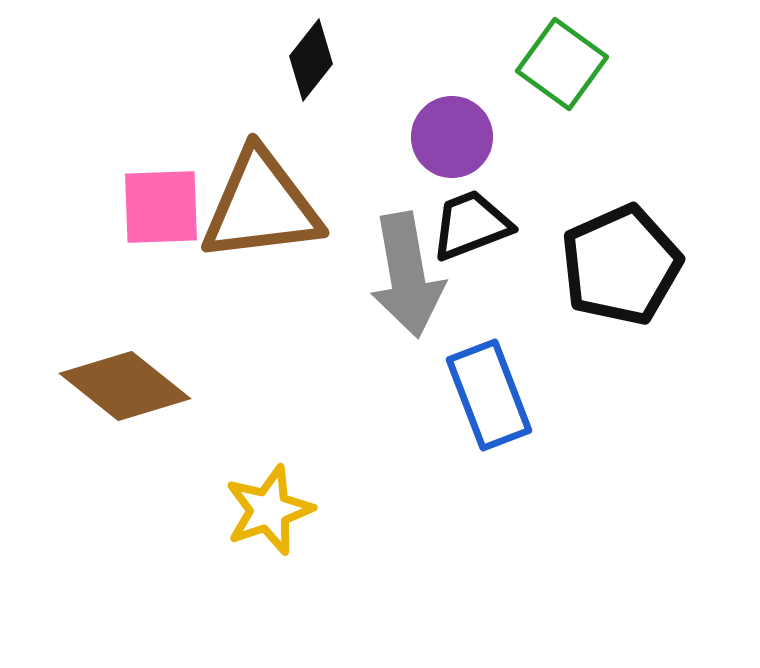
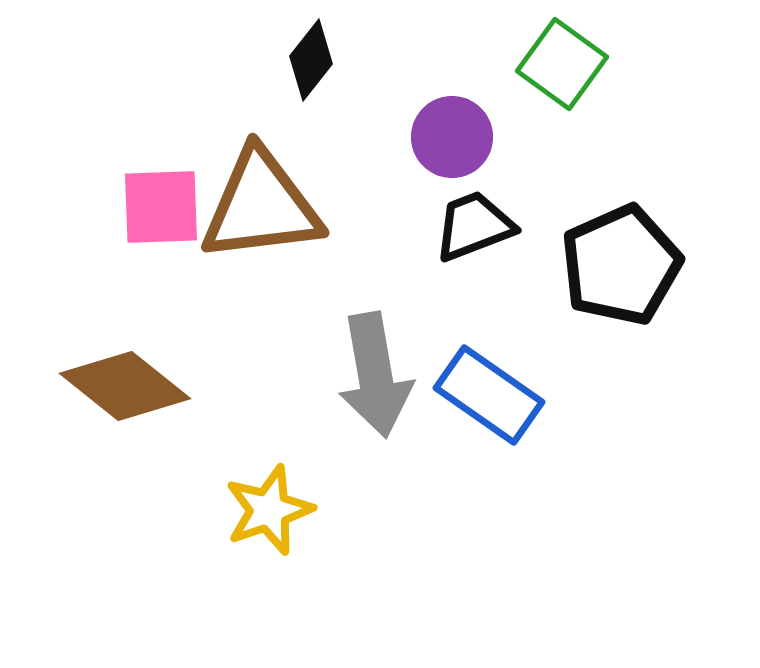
black trapezoid: moved 3 px right, 1 px down
gray arrow: moved 32 px left, 100 px down
blue rectangle: rotated 34 degrees counterclockwise
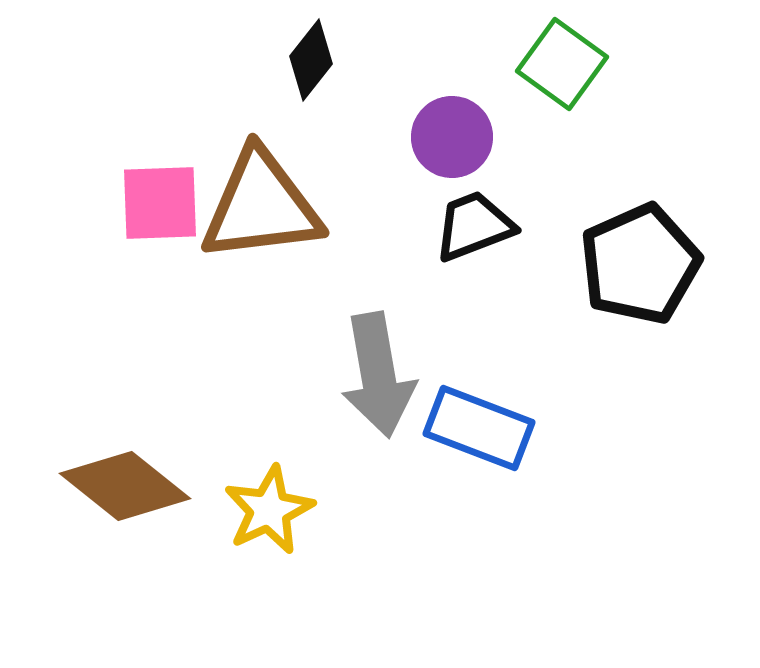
pink square: moved 1 px left, 4 px up
black pentagon: moved 19 px right, 1 px up
gray arrow: moved 3 px right
brown diamond: moved 100 px down
blue rectangle: moved 10 px left, 33 px down; rotated 14 degrees counterclockwise
yellow star: rotated 6 degrees counterclockwise
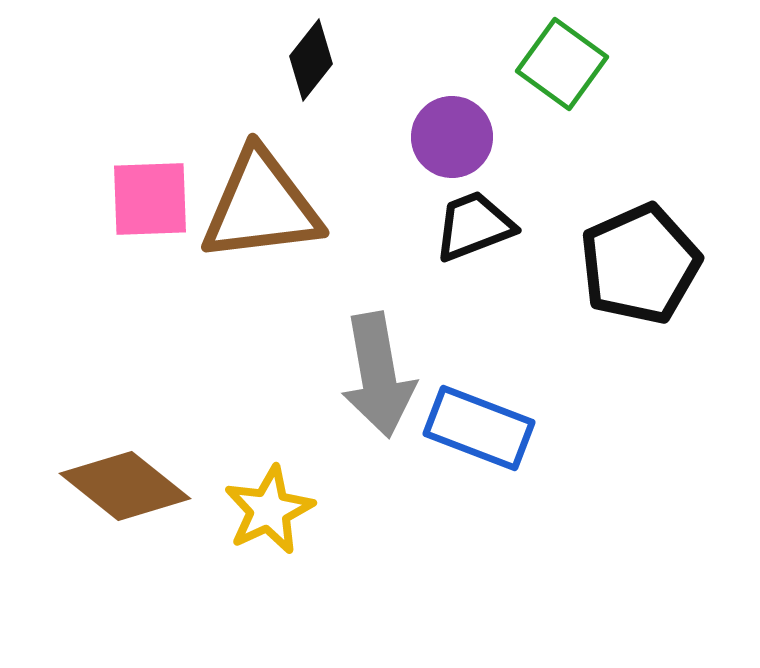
pink square: moved 10 px left, 4 px up
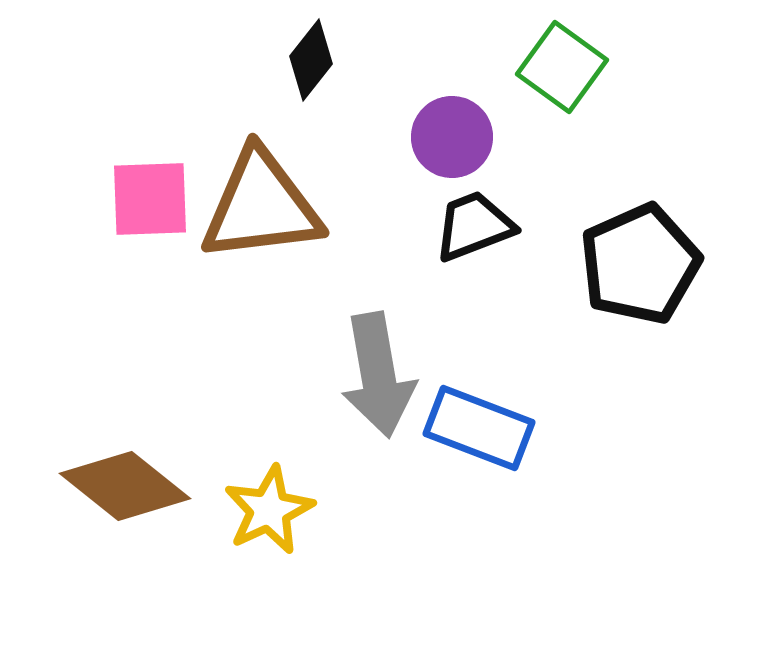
green square: moved 3 px down
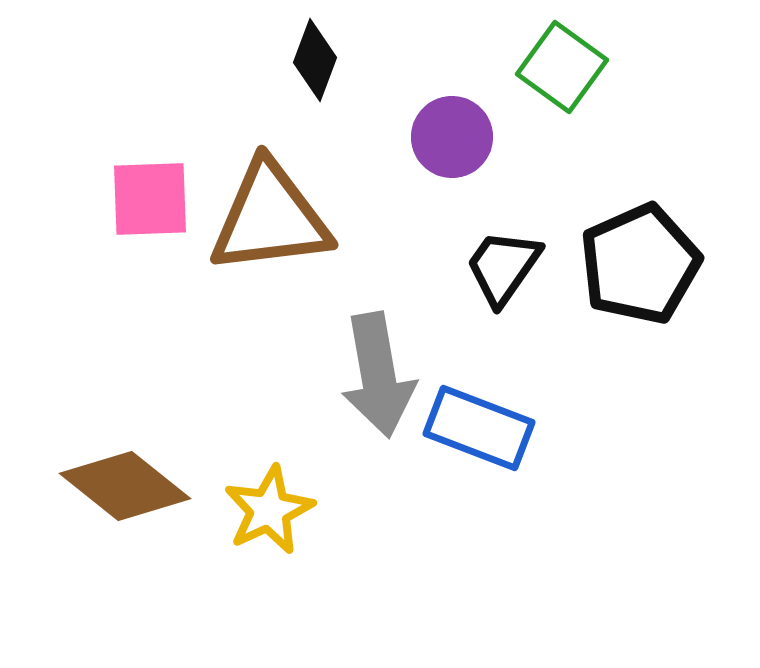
black diamond: moved 4 px right; rotated 18 degrees counterclockwise
brown triangle: moved 9 px right, 12 px down
black trapezoid: moved 29 px right, 41 px down; rotated 34 degrees counterclockwise
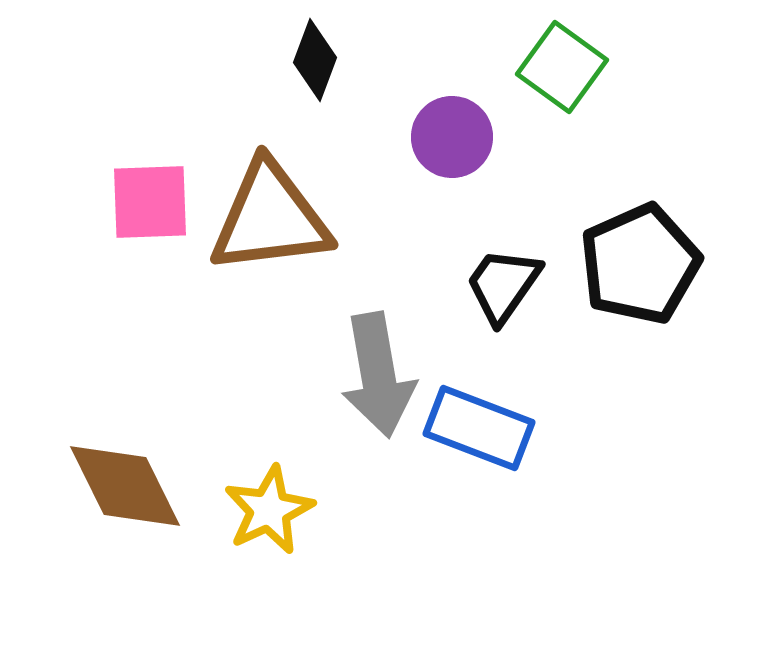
pink square: moved 3 px down
black trapezoid: moved 18 px down
brown diamond: rotated 25 degrees clockwise
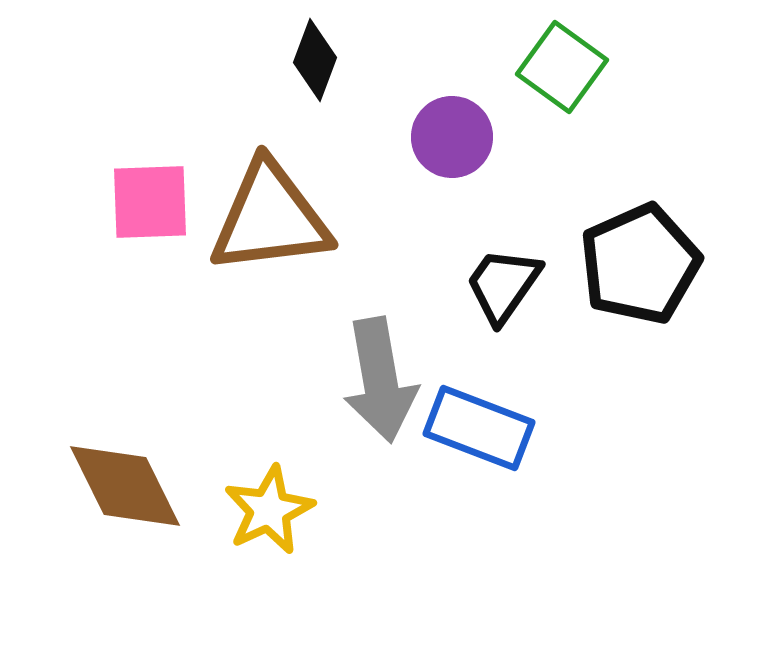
gray arrow: moved 2 px right, 5 px down
